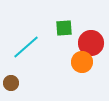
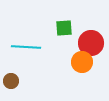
cyan line: rotated 44 degrees clockwise
brown circle: moved 2 px up
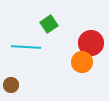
green square: moved 15 px left, 4 px up; rotated 30 degrees counterclockwise
brown circle: moved 4 px down
